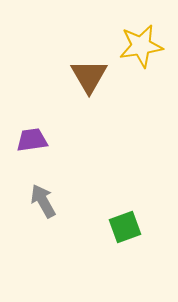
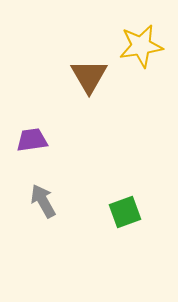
green square: moved 15 px up
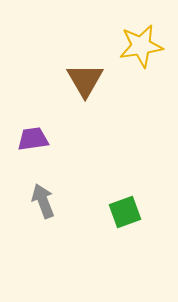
brown triangle: moved 4 px left, 4 px down
purple trapezoid: moved 1 px right, 1 px up
gray arrow: rotated 8 degrees clockwise
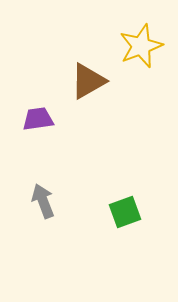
yellow star: rotated 12 degrees counterclockwise
brown triangle: moved 3 px right, 1 px down; rotated 30 degrees clockwise
purple trapezoid: moved 5 px right, 20 px up
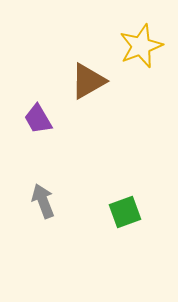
purple trapezoid: rotated 112 degrees counterclockwise
